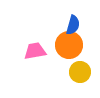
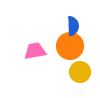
blue semicircle: moved 1 px down; rotated 18 degrees counterclockwise
orange circle: moved 1 px right, 1 px down
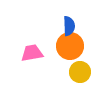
blue semicircle: moved 4 px left
pink trapezoid: moved 3 px left, 2 px down
